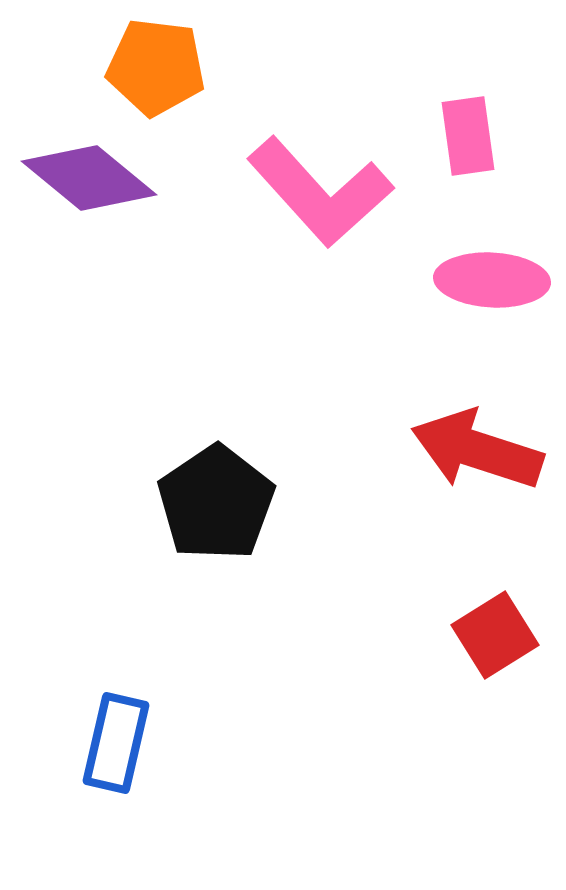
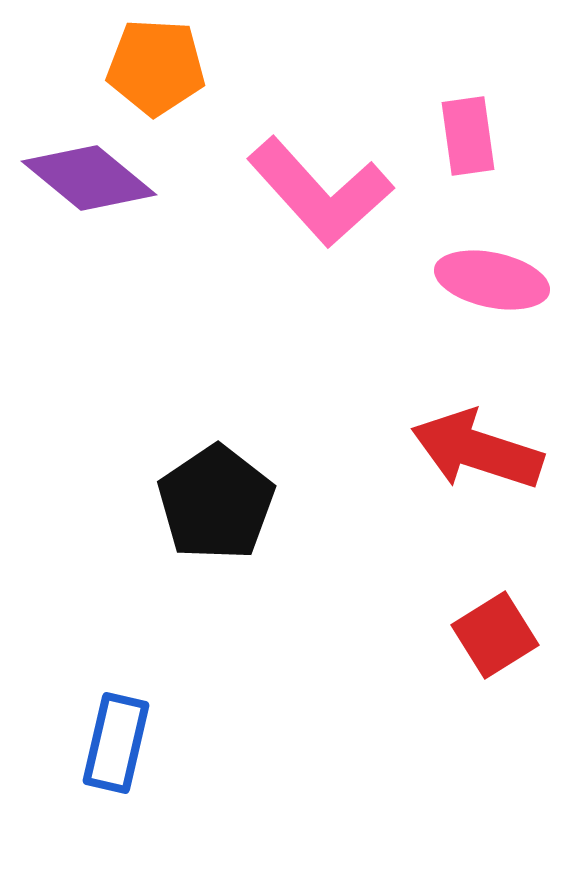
orange pentagon: rotated 4 degrees counterclockwise
pink ellipse: rotated 9 degrees clockwise
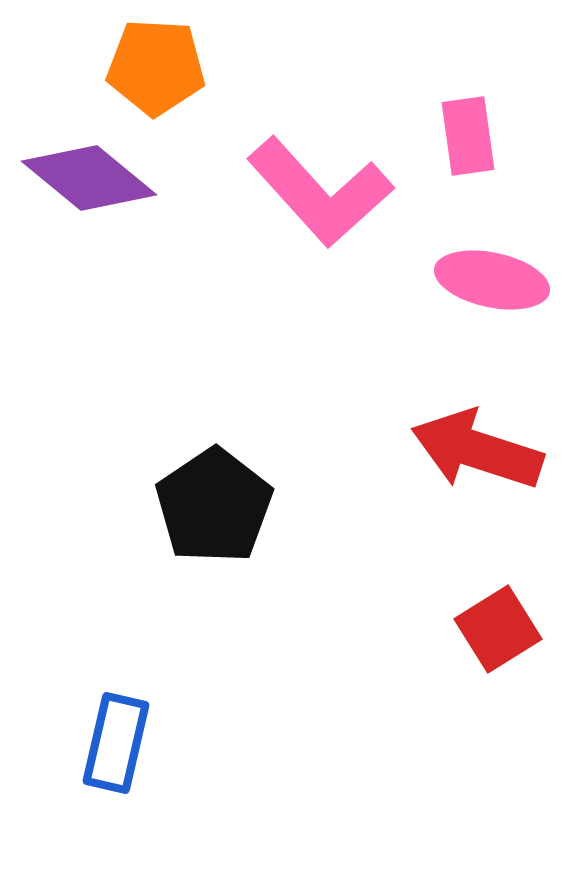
black pentagon: moved 2 px left, 3 px down
red square: moved 3 px right, 6 px up
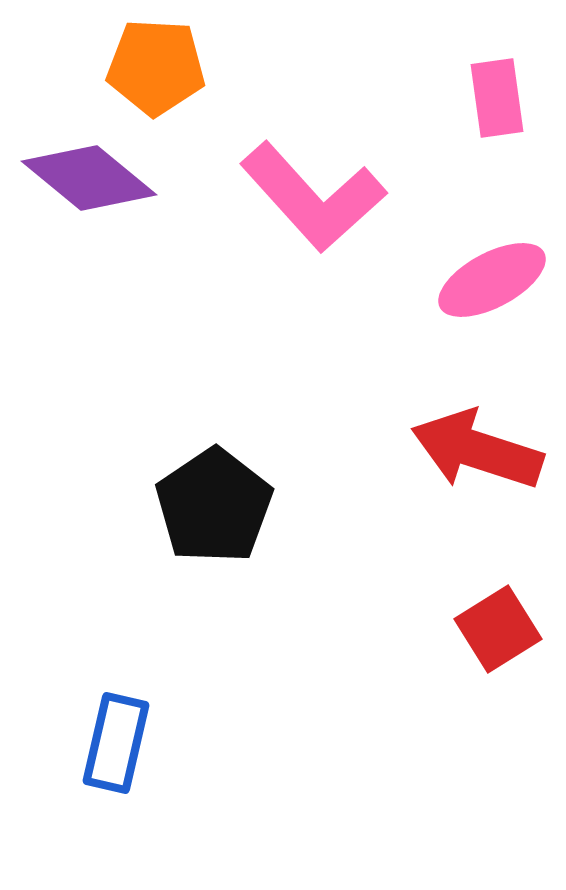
pink rectangle: moved 29 px right, 38 px up
pink L-shape: moved 7 px left, 5 px down
pink ellipse: rotated 40 degrees counterclockwise
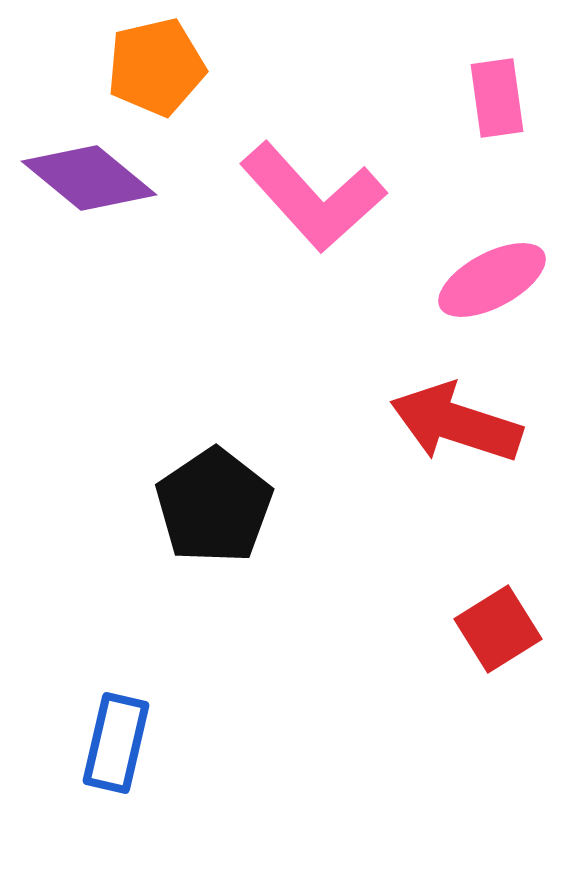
orange pentagon: rotated 16 degrees counterclockwise
red arrow: moved 21 px left, 27 px up
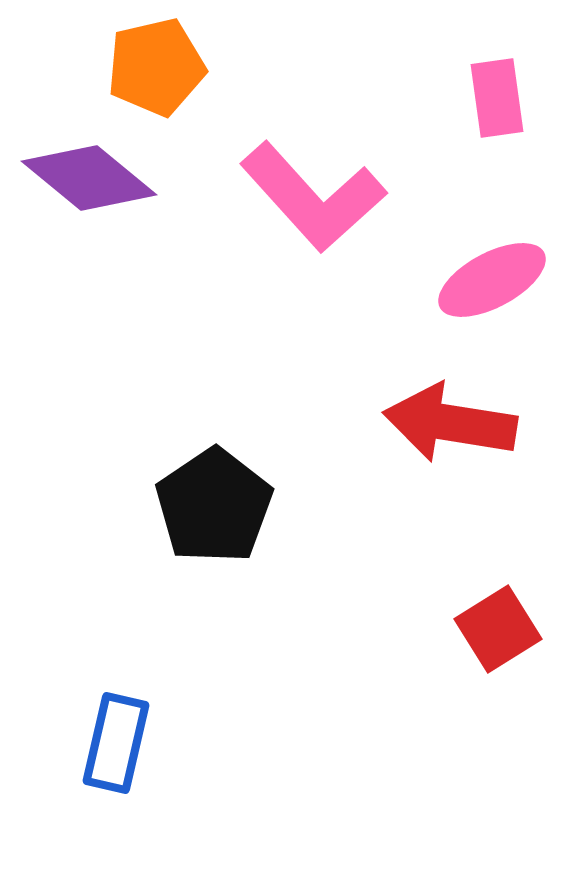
red arrow: moved 6 px left; rotated 9 degrees counterclockwise
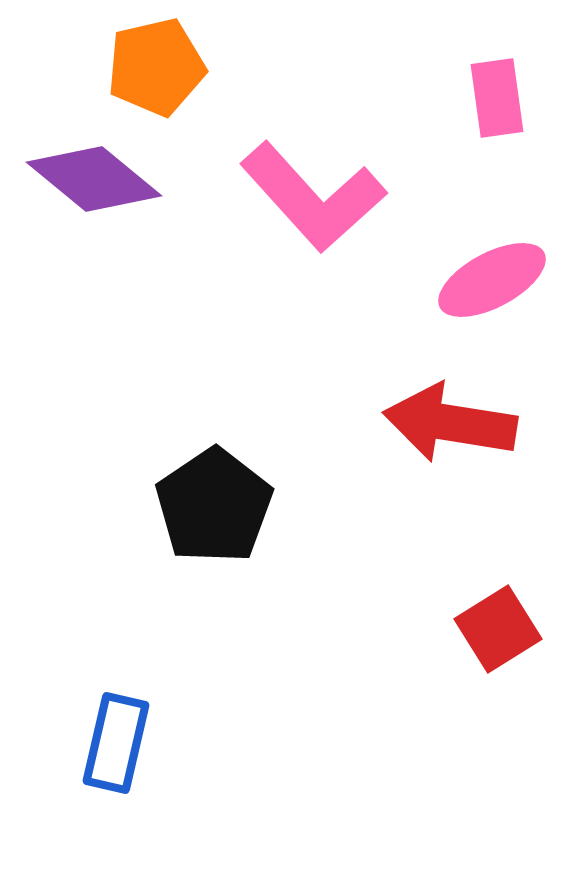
purple diamond: moved 5 px right, 1 px down
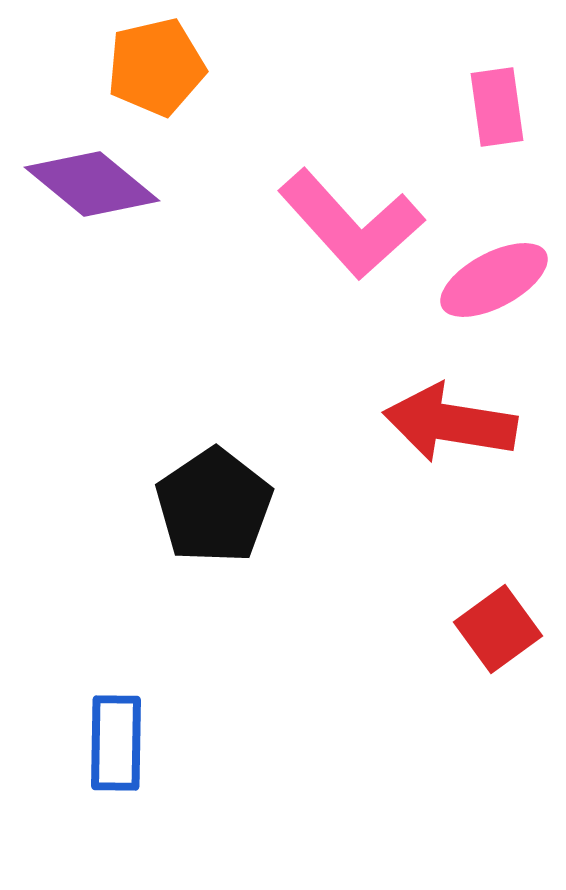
pink rectangle: moved 9 px down
purple diamond: moved 2 px left, 5 px down
pink L-shape: moved 38 px right, 27 px down
pink ellipse: moved 2 px right
red square: rotated 4 degrees counterclockwise
blue rectangle: rotated 12 degrees counterclockwise
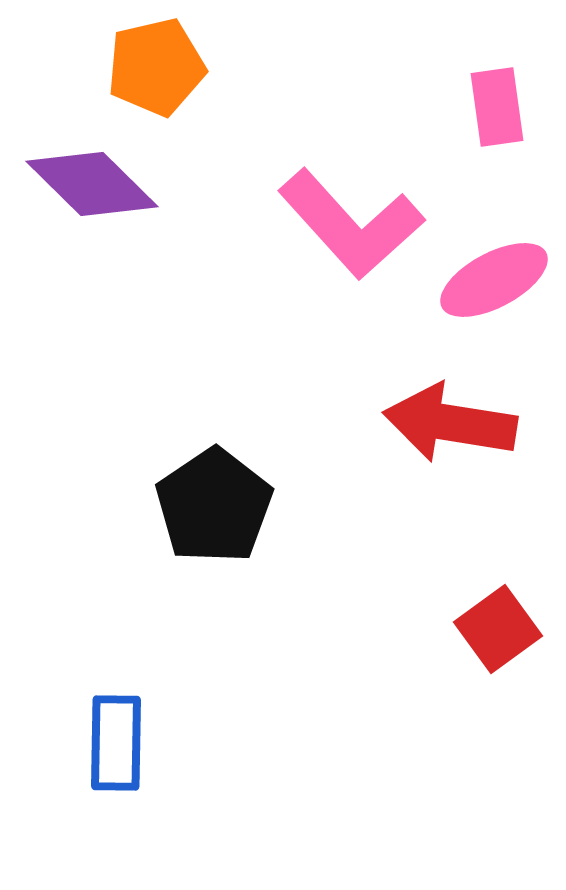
purple diamond: rotated 5 degrees clockwise
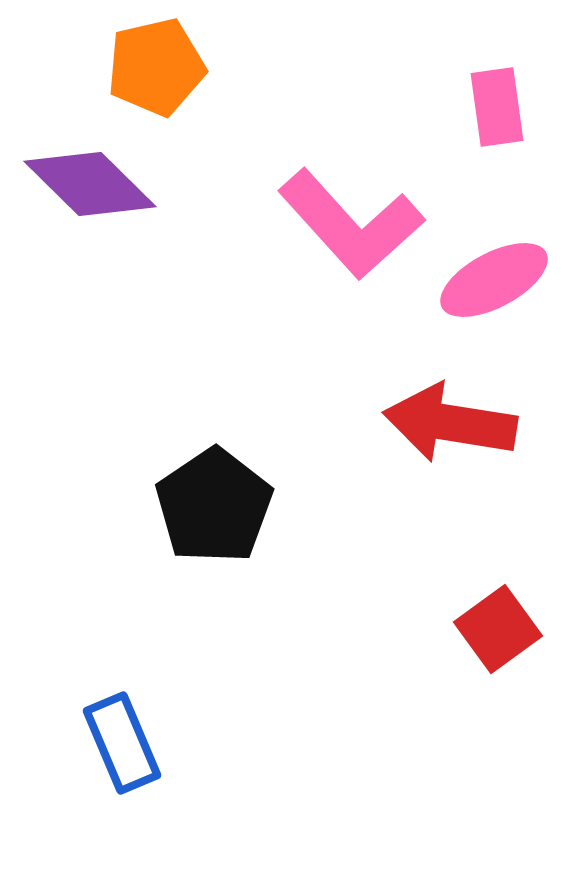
purple diamond: moved 2 px left
blue rectangle: moved 6 px right; rotated 24 degrees counterclockwise
